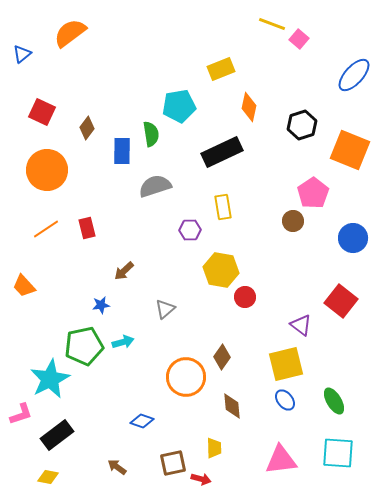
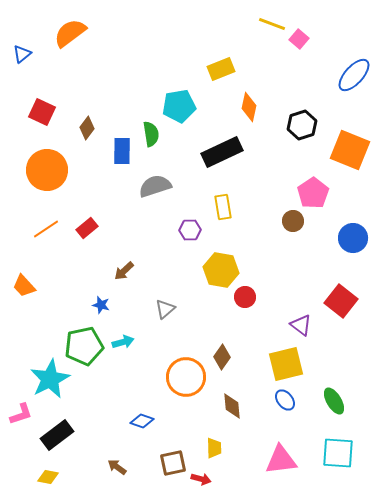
red rectangle at (87, 228): rotated 65 degrees clockwise
blue star at (101, 305): rotated 24 degrees clockwise
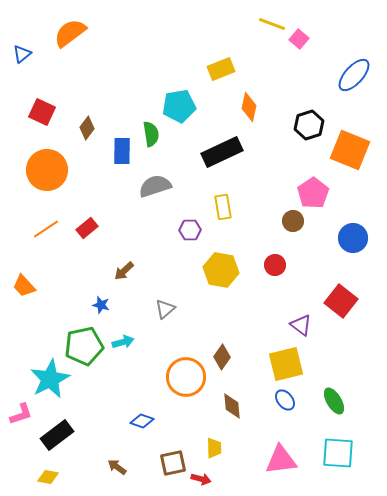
black hexagon at (302, 125): moved 7 px right
red circle at (245, 297): moved 30 px right, 32 px up
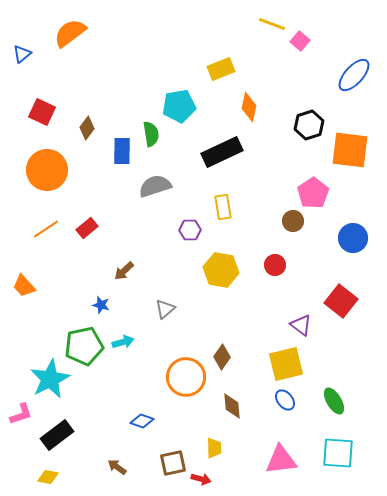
pink square at (299, 39): moved 1 px right, 2 px down
orange square at (350, 150): rotated 15 degrees counterclockwise
